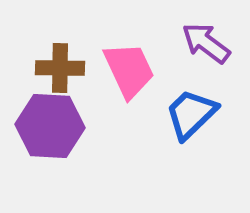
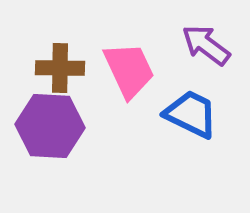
purple arrow: moved 2 px down
blue trapezoid: rotated 70 degrees clockwise
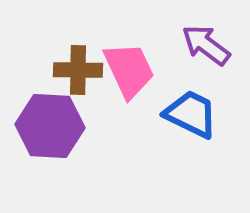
brown cross: moved 18 px right, 2 px down
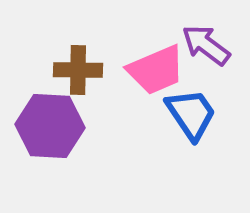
pink trapezoid: moved 27 px right; rotated 92 degrees clockwise
blue trapezoid: rotated 30 degrees clockwise
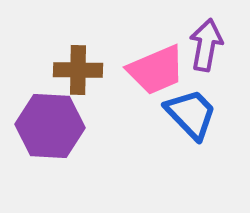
purple arrow: rotated 63 degrees clockwise
blue trapezoid: rotated 10 degrees counterclockwise
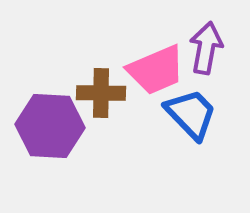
purple arrow: moved 3 px down
brown cross: moved 23 px right, 23 px down
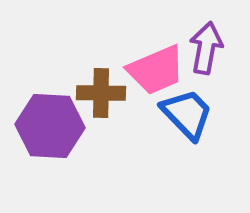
blue trapezoid: moved 4 px left
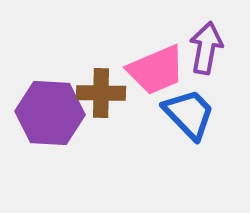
blue trapezoid: moved 2 px right
purple hexagon: moved 13 px up
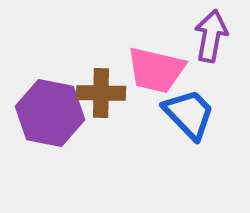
purple arrow: moved 5 px right, 12 px up
pink trapezoid: rotated 36 degrees clockwise
purple hexagon: rotated 8 degrees clockwise
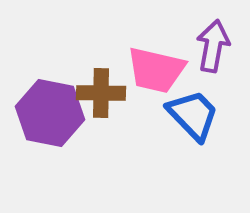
purple arrow: moved 2 px right, 10 px down
blue trapezoid: moved 4 px right, 1 px down
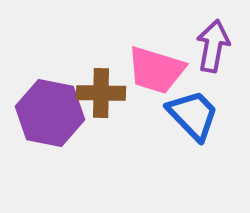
pink trapezoid: rotated 4 degrees clockwise
